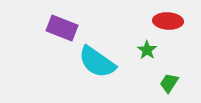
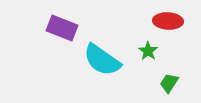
green star: moved 1 px right, 1 px down
cyan semicircle: moved 5 px right, 2 px up
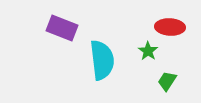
red ellipse: moved 2 px right, 6 px down
cyan semicircle: rotated 132 degrees counterclockwise
green trapezoid: moved 2 px left, 2 px up
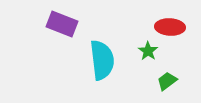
purple rectangle: moved 4 px up
green trapezoid: rotated 20 degrees clockwise
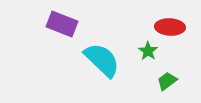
cyan semicircle: rotated 39 degrees counterclockwise
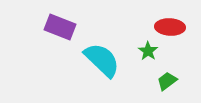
purple rectangle: moved 2 px left, 3 px down
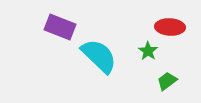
cyan semicircle: moved 3 px left, 4 px up
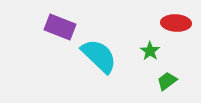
red ellipse: moved 6 px right, 4 px up
green star: moved 2 px right
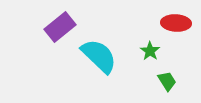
purple rectangle: rotated 60 degrees counterclockwise
green trapezoid: rotated 95 degrees clockwise
